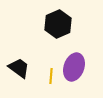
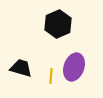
black trapezoid: moved 2 px right; rotated 20 degrees counterclockwise
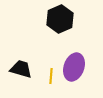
black hexagon: moved 2 px right, 5 px up
black trapezoid: moved 1 px down
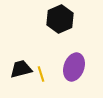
black trapezoid: rotated 30 degrees counterclockwise
yellow line: moved 10 px left, 2 px up; rotated 21 degrees counterclockwise
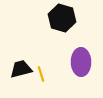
black hexagon: moved 2 px right, 1 px up; rotated 20 degrees counterclockwise
purple ellipse: moved 7 px right, 5 px up; rotated 20 degrees counterclockwise
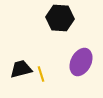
black hexagon: moved 2 px left; rotated 12 degrees counterclockwise
purple ellipse: rotated 28 degrees clockwise
